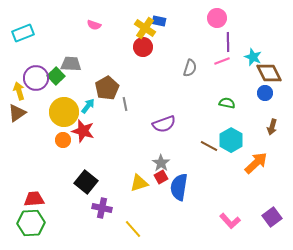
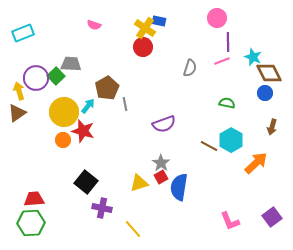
pink L-shape: rotated 20 degrees clockwise
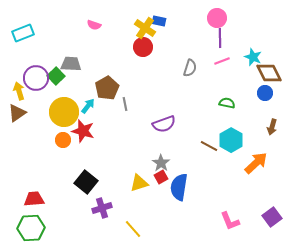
purple line: moved 8 px left, 4 px up
purple cross: rotated 30 degrees counterclockwise
green hexagon: moved 5 px down
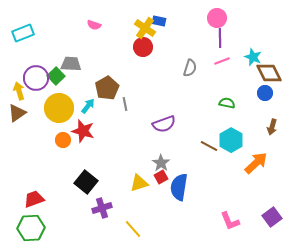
yellow circle: moved 5 px left, 4 px up
red trapezoid: rotated 15 degrees counterclockwise
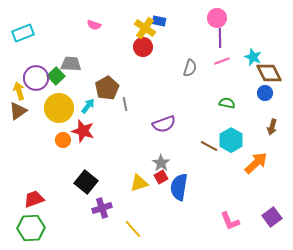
brown triangle: moved 1 px right, 2 px up
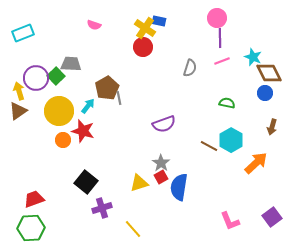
gray line: moved 6 px left, 6 px up
yellow circle: moved 3 px down
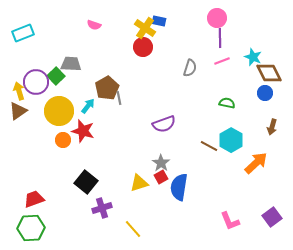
purple circle: moved 4 px down
